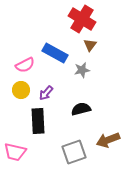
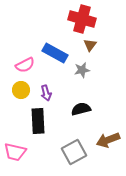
red cross: rotated 16 degrees counterclockwise
purple arrow: rotated 56 degrees counterclockwise
gray square: rotated 10 degrees counterclockwise
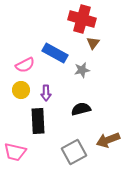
brown triangle: moved 3 px right, 2 px up
purple arrow: rotated 14 degrees clockwise
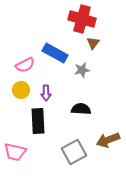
black semicircle: rotated 18 degrees clockwise
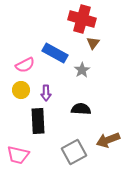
gray star: rotated 21 degrees counterclockwise
pink trapezoid: moved 3 px right, 3 px down
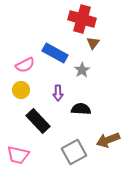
purple arrow: moved 12 px right
black rectangle: rotated 40 degrees counterclockwise
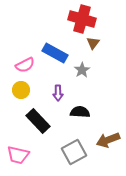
black semicircle: moved 1 px left, 3 px down
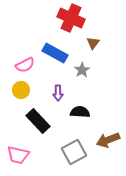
red cross: moved 11 px left, 1 px up; rotated 8 degrees clockwise
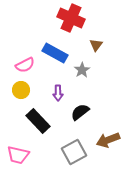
brown triangle: moved 3 px right, 2 px down
black semicircle: rotated 42 degrees counterclockwise
